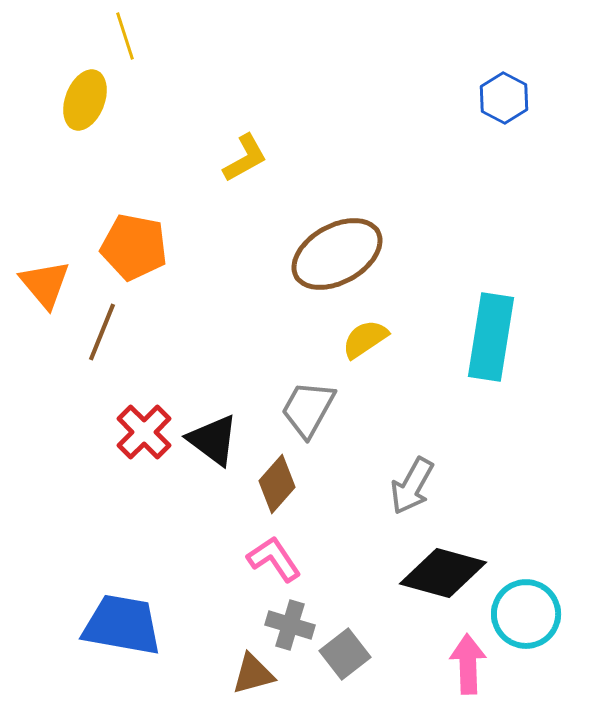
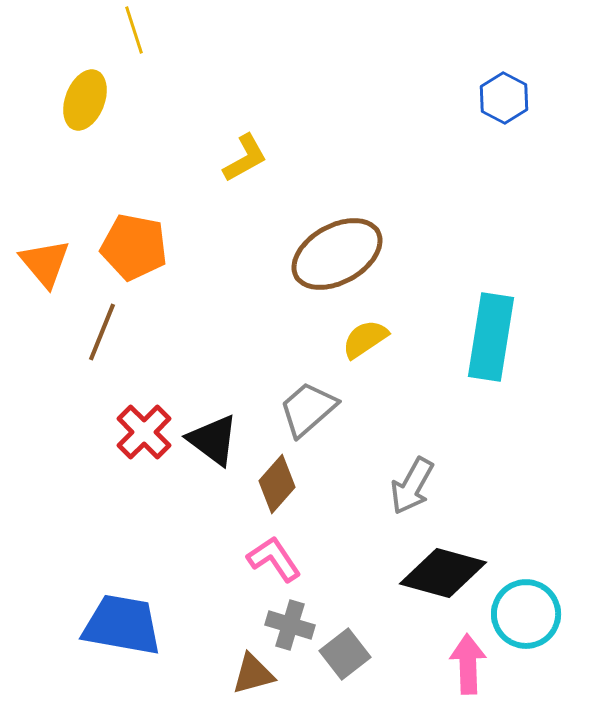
yellow line: moved 9 px right, 6 px up
orange triangle: moved 21 px up
gray trapezoid: rotated 20 degrees clockwise
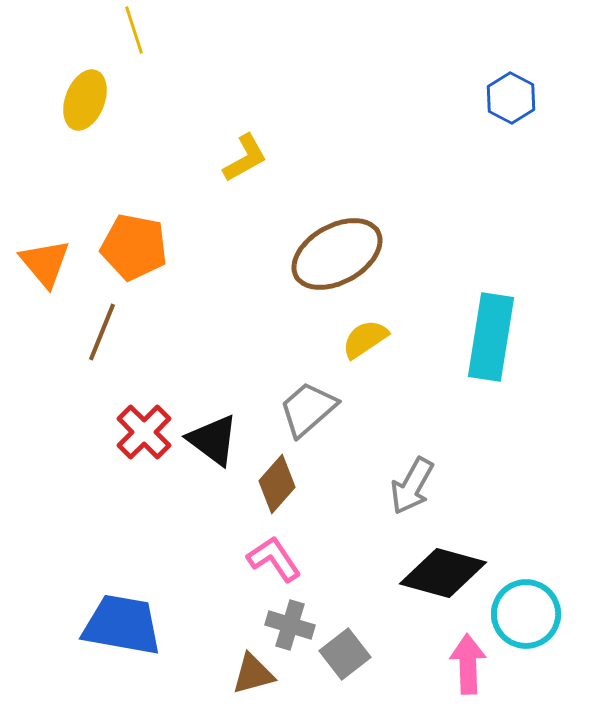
blue hexagon: moved 7 px right
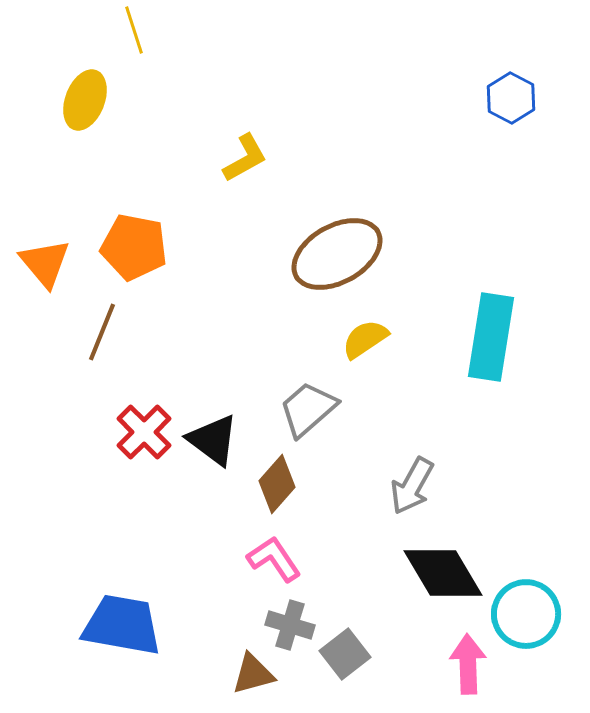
black diamond: rotated 44 degrees clockwise
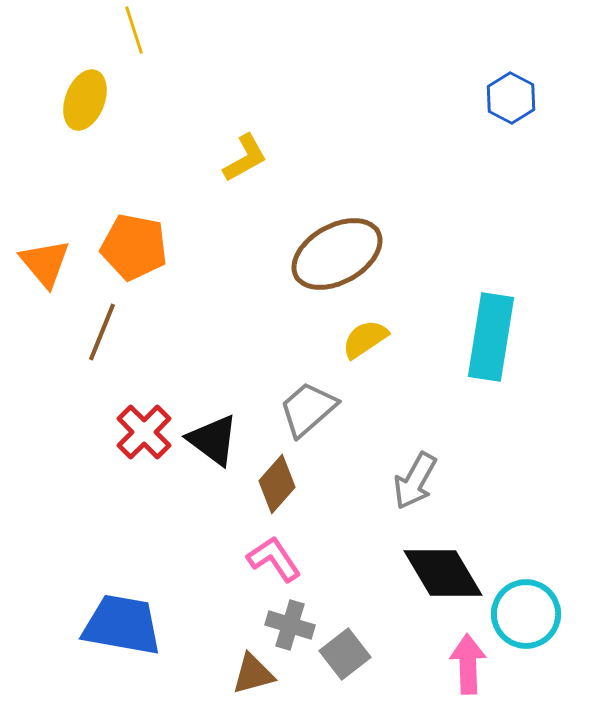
gray arrow: moved 3 px right, 5 px up
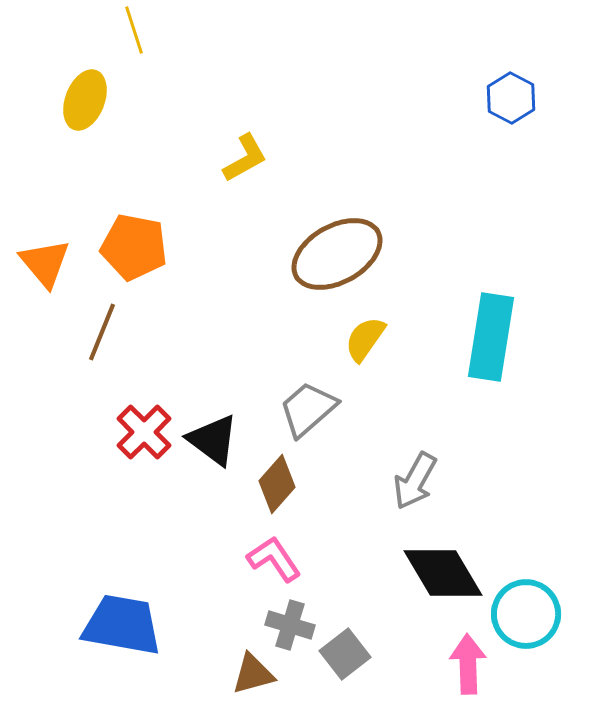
yellow semicircle: rotated 21 degrees counterclockwise
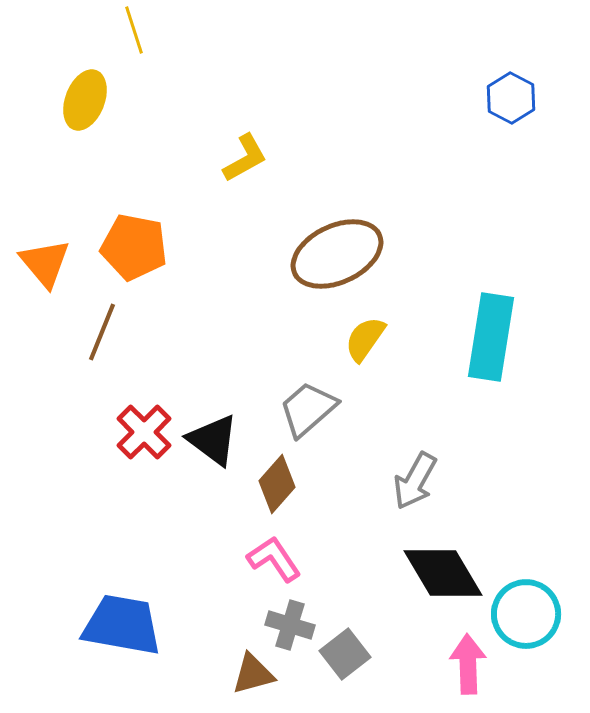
brown ellipse: rotated 4 degrees clockwise
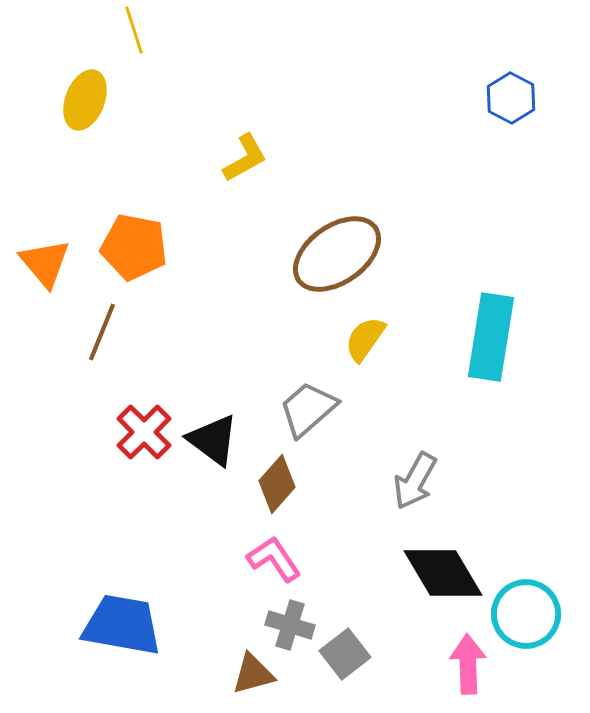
brown ellipse: rotated 10 degrees counterclockwise
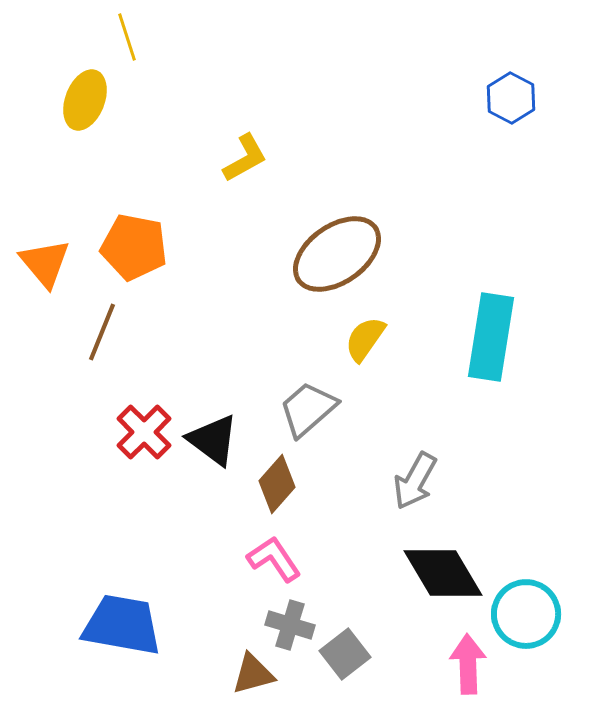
yellow line: moved 7 px left, 7 px down
